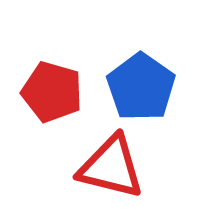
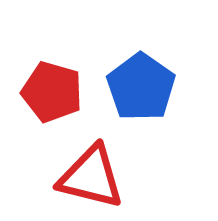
red triangle: moved 20 px left, 10 px down
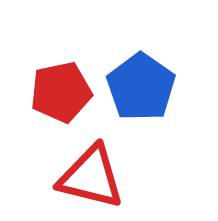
red pentagon: moved 9 px right; rotated 28 degrees counterclockwise
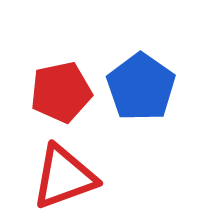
red triangle: moved 27 px left; rotated 34 degrees counterclockwise
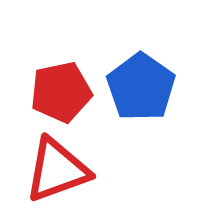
red triangle: moved 7 px left, 7 px up
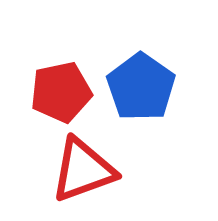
red triangle: moved 26 px right
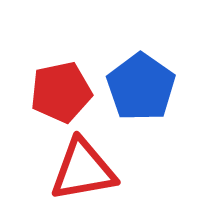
red triangle: rotated 10 degrees clockwise
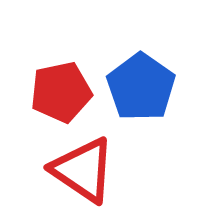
red triangle: rotated 44 degrees clockwise
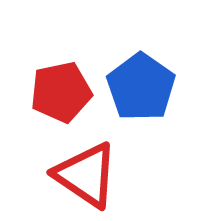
red triangle: moved 3 px right, 5 px down
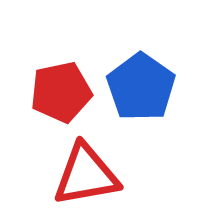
red triangle: rotated 44 degrees counterclockwise
